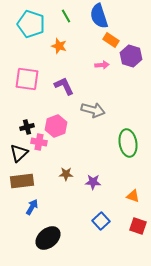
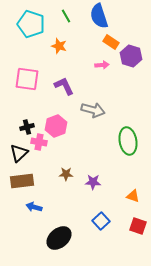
orange rectangle: moved 2 px down
green ellipse: moved 2 px up
blue arrow: moved 2 px right; rotated 105 degrees counterclockwise
black ellipse: moved 11 px right
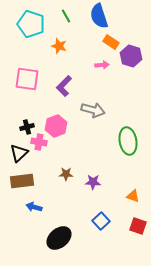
purple L-shape: rotated 110 degrees counterclockwise
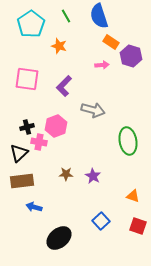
cyan pentagon: rotated 20 degrees clockwise
purple star: moved 6 px up; rotated 28 degrees clockwise
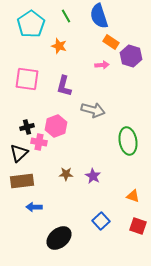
purple L-shape: rotated 30 degrees counterclockwise
blue arrow: rotated 14 degrees counterclockwise
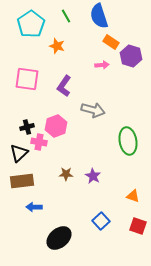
orange star: moved 2 px left
purple L-shape: rotated 20 degrees clockwise
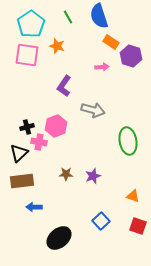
green line: moved 2 px right, 1 px down
pink arrow: moved 2 px down
pink square: moved 24 px up
purple star: rotated 21 degrees clockwise
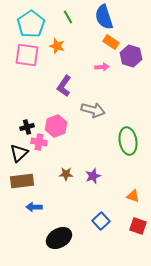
blue semicircle: moved 5 px right, 1 px down
black ellipse: rotated 10 degrees clockwise
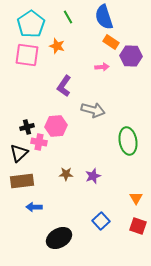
purple hexagon: rotated 15 degrees counterclockwise
pink hexagon: rotated 15 degrees clockwise
orange triangle: moved 3 px right, 2 px down; rotated 40 degrees clockwise
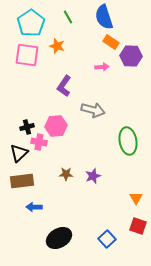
cyan pentagon: moved 1 px up
blue square: moved 6 px right, 18 px down
